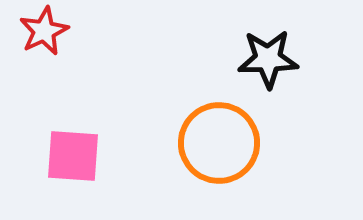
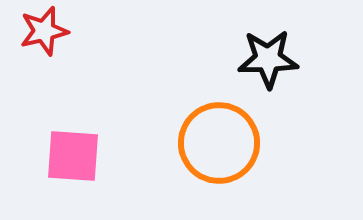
red star: rotated 12 degrees clockwise
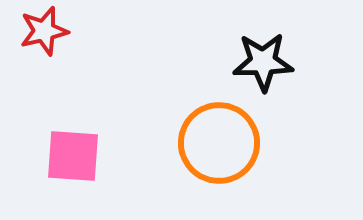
black star: moved 5 px left, 3 px down
